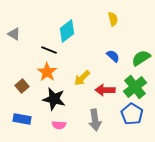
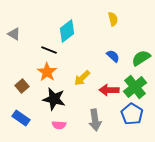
red arrow: moved 4 px right
blue rectangle: moved 1 px left, 1 px up; rotated 24 degrees clockwise
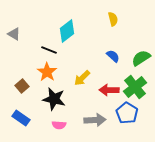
blue pentagon: moved 5 px left, 1 px up
gray arrow: rotated 85 degrees counterclockwise
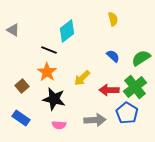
gray triangle: moved 1 px left, 4 px up
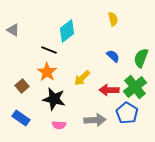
green semicircle: rotated 36 degrees counterclockwise
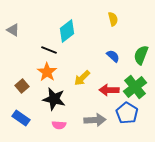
green semicircle: moved 3 px up
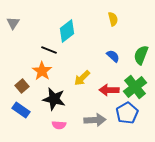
gray triangle: moved 7 px up; rotated 32 degrees clockwise
orange star: moved 5 px left, 1 px up
blue pentagon: rotated 10 degrees clockwise
blue rectangle: moved 8 px up
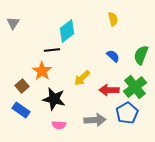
black line: moved 3 px right; rotated 28 degrees counterclockwise
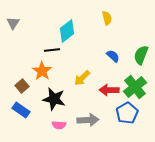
yellow semicircle: moved 6 px left, 1 px up
gray arrow: moved 7 px left
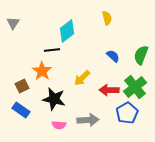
brown square: rotated 16 degrees clockwise
